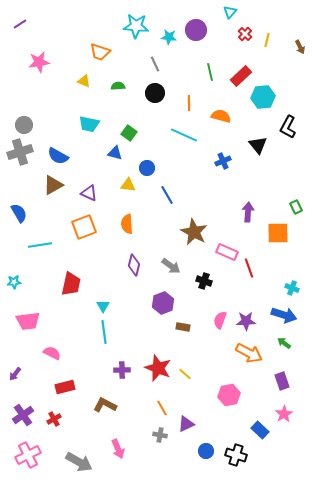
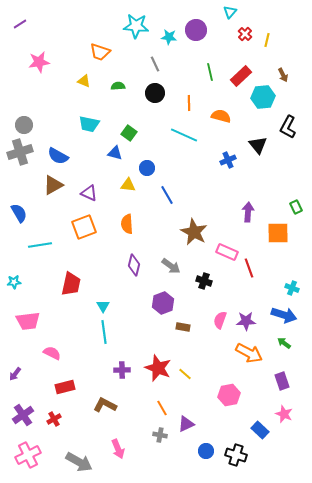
brown arrow at (300, 47): moved 17 px left, 28 px down
blue cross at (223, 161): moved 5 px right, 1 px up
pink star at (284, 414): rotated 18 degrees counterclockwise
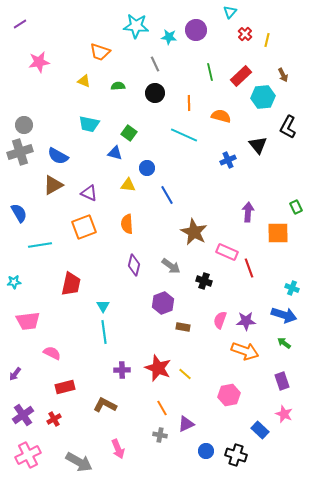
orange arrow at (249, 353): moved 4 px left, 2 px up; rotated 8 degrees counterclockwise
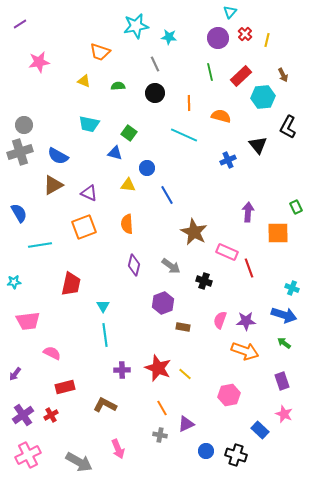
cyan star at (136, 26): rotated 15 degrees counterclockwise
purple circle at (196, 30): moved 22 px right, 8 px down
cyan line at (104, 332): moved 1 px right, 3 px down
red cross at (54, 419): moved 3 px left, 4 px up
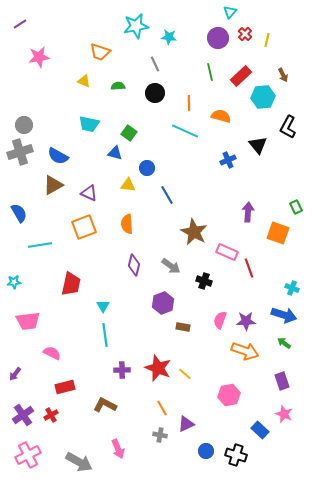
pink star at (39, 62): moved 5 px up
cyan line at (184, 135): moved 1 px right, 4 px up
orange square at (278, 233): rotated 20 degrees clockwise
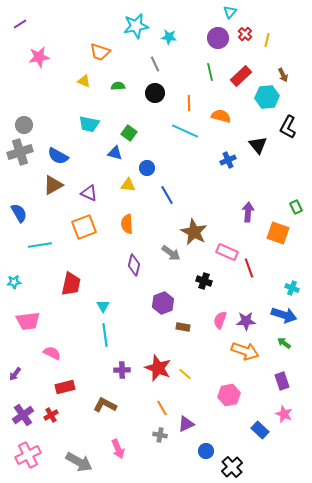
cyan hexagon at (263, 97): moved 4 px right
gray arrow at (171, 266): moved 13 px up
black cross at (236, 455): moved 4 px left, 12 px down; rotated 30 degrees clockwise
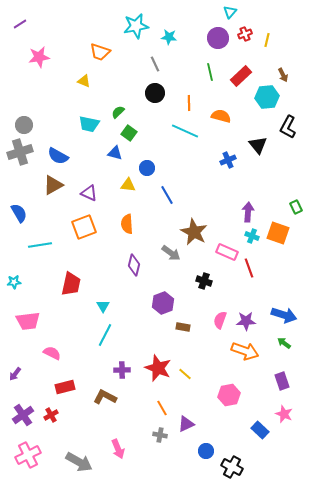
red cross at (245, 34): rotated 24 degrees clockwise
green semicircle at (118, 86): moved 26 px down; rotated 40 degrees counterclockwise
cyan cross at (292, 288): moved 40 px left, 52 px up
cyan line at (105, 335): rotated 35 degrees clockwise
brown L-shape at (105, 405): moved 8 px up
black cross at (232, 467): rotated 20 degrees counterclockwise
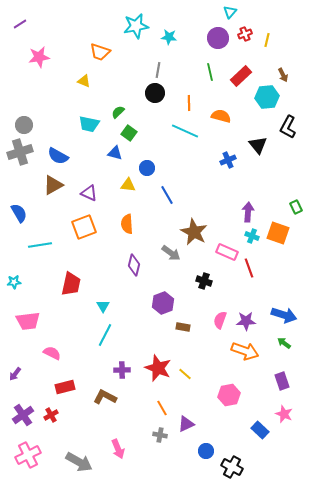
gray line at (155, 64): moved 3 px right, 6 px down; rotated 35 degrees clockwise
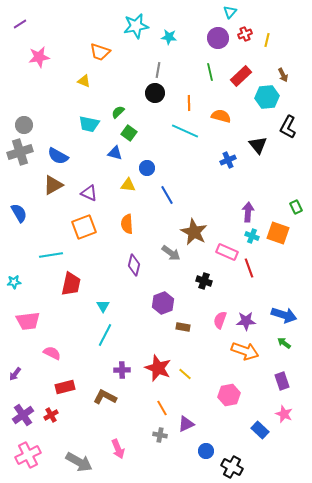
cyan line at (40, 245): moved 11 px right, 10 px down
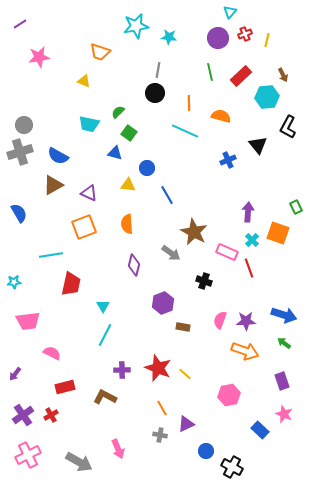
cyan cross at (252, 236): moved 4 px down; rotated 24 degrees clockwise
